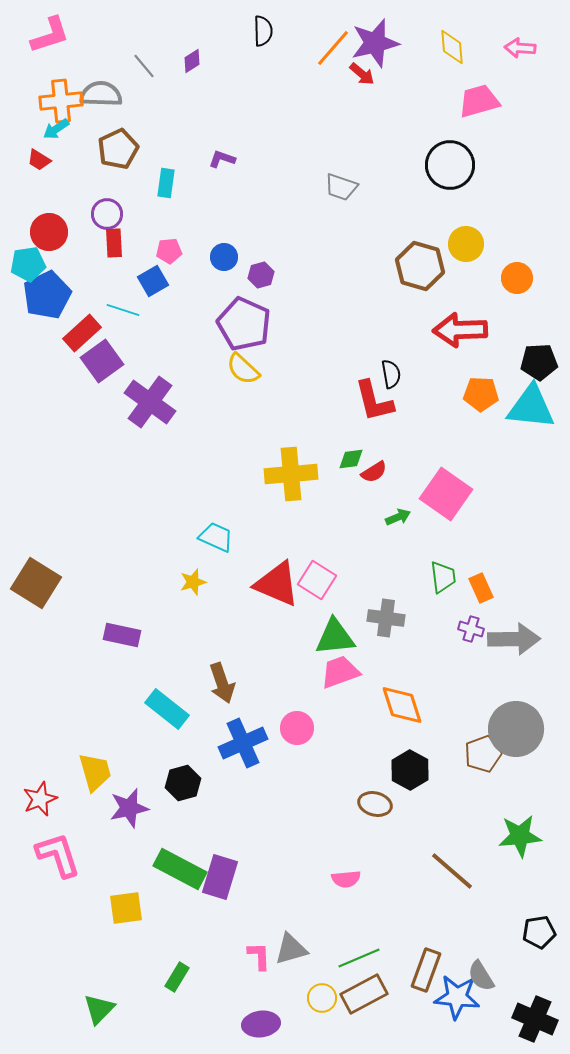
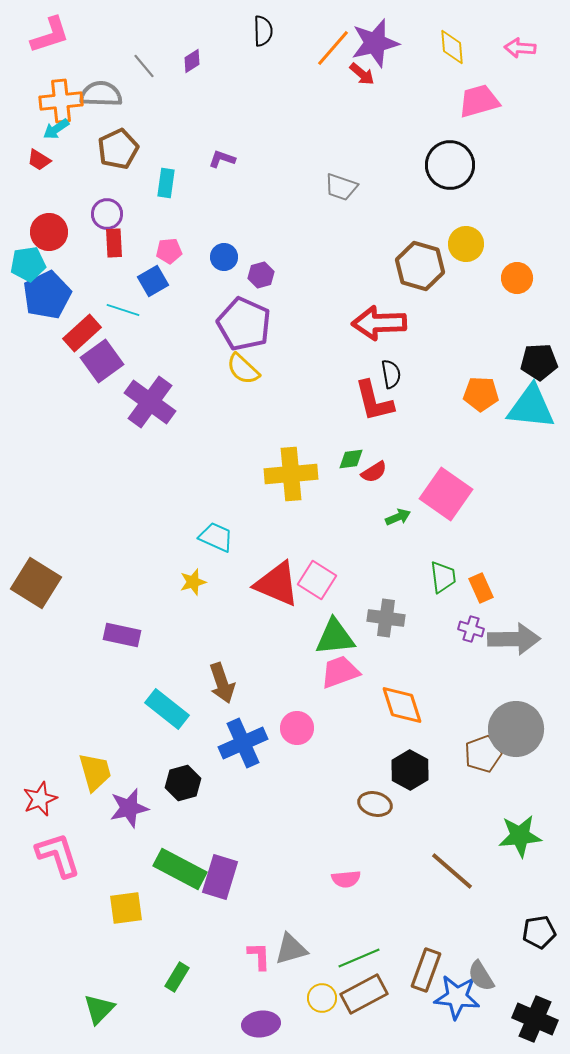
red arrow at (460, 330): moved 81 px left, 7 px up
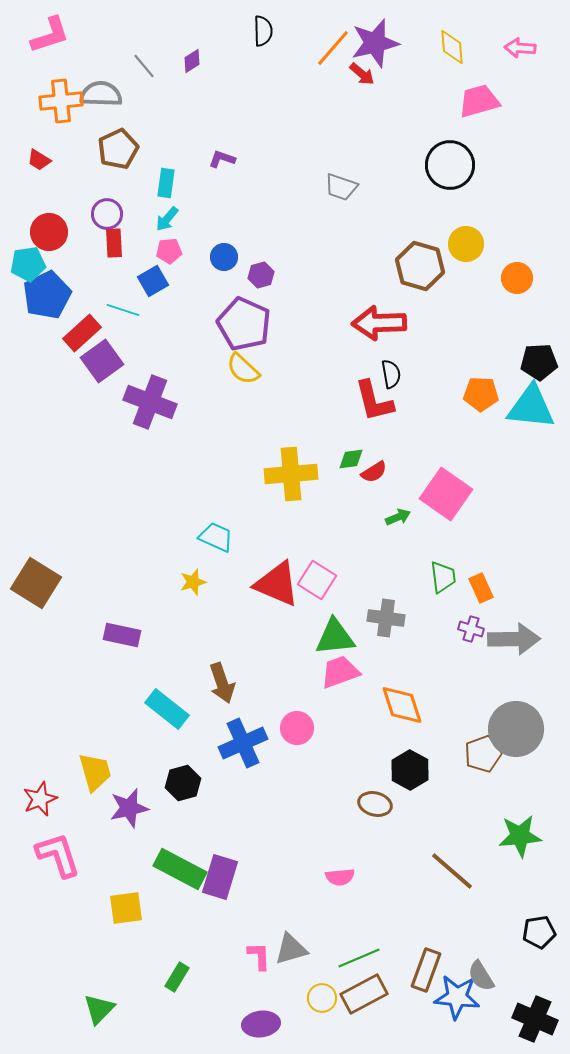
cyan arrow at (56, 129): moved 111 px right, 90 px down; rotated 16 degrees counterclockwise
purple cross at (150, 402): rotated 15 degrees counterclockwise
pink semicircle at (346, 879): moved 6 px left, 2 px up
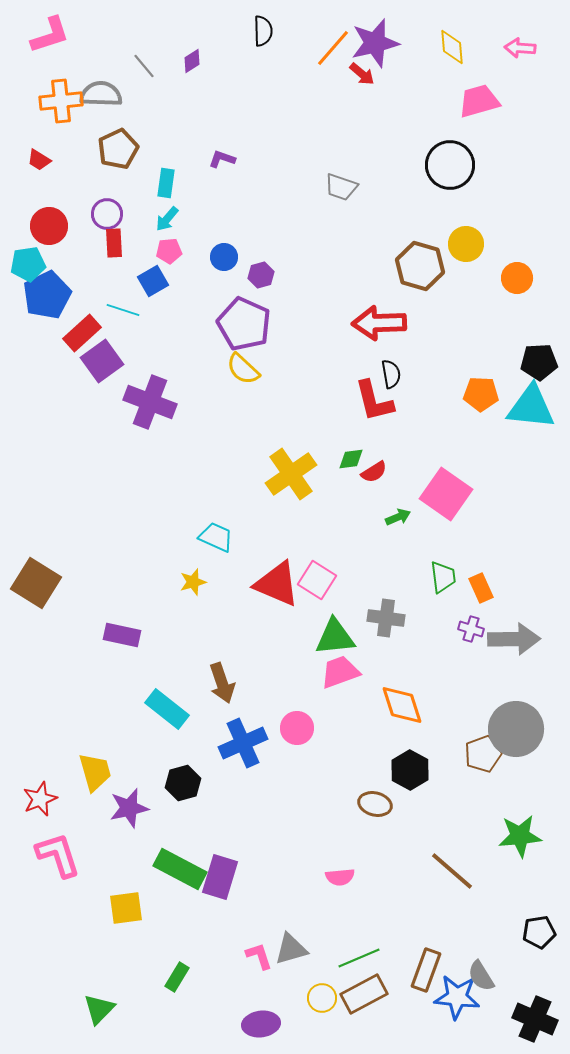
red circle at (49, 232): moved 6 px up
yellow cross at (291, 474): rotated 30 degrees counterclockwise
pink L-shape at (259, 956): rotated 16 degrees counterclockwise
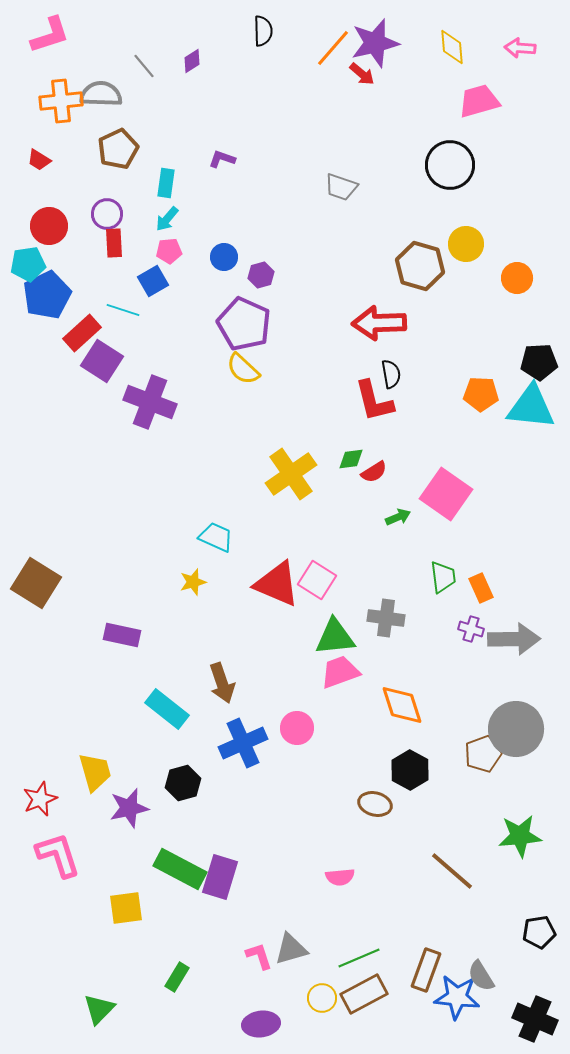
purple square at (102, 361): rotated 21 degrees counterclockwise
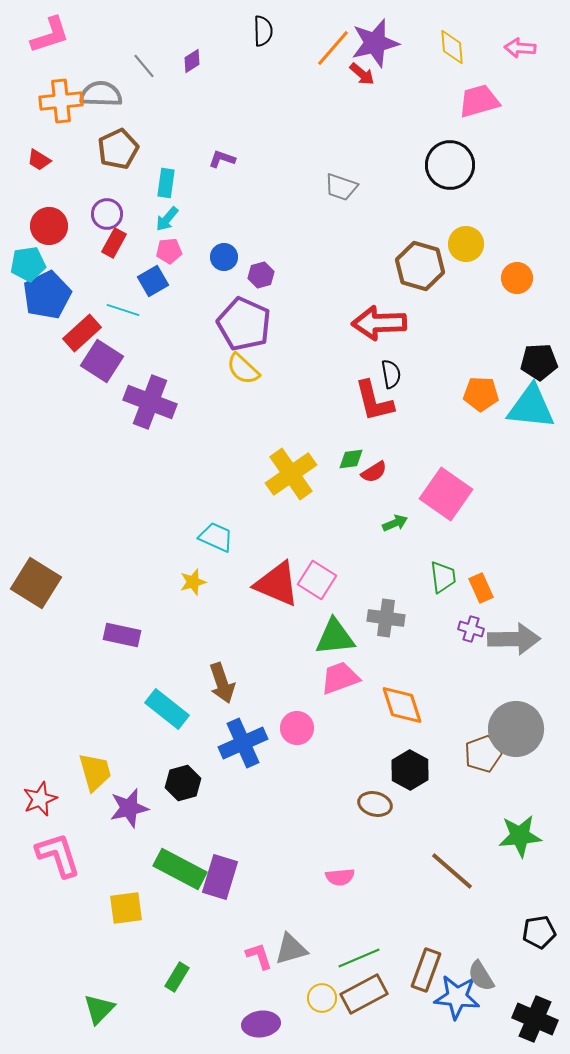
red rectangle at (114, 243): rotated 32 degrees clockwise
green arrow at (398, 517): moved 3 px left, 6 px down
pink trapezoid at (340, 672): moved 6 px down
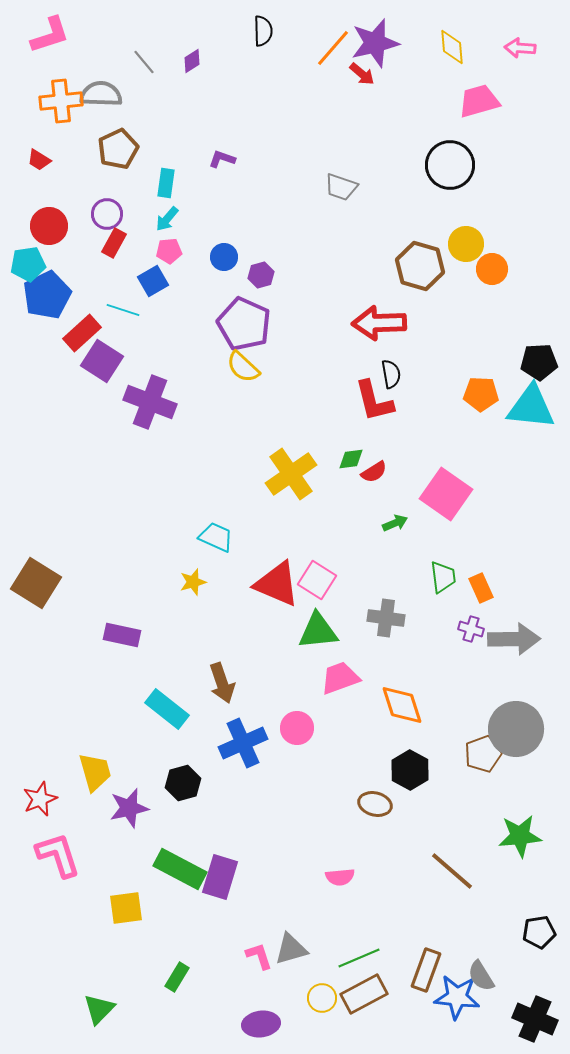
gray line at (144, 66): moved 4 px up
orange circle at (517, 278): moved 25 px left, 9 px up
yellow semicircle at (243, 369): moved 2 px up
green triangle at (335, 637): moved 17 px left, 6 px up
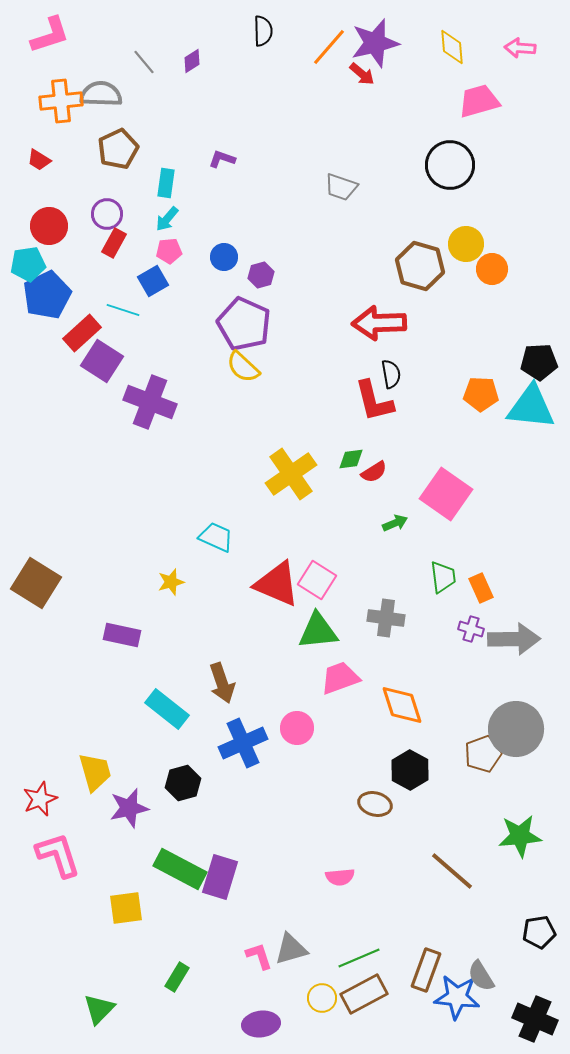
orange line at (333, 48): moved 4 px left, 1 px up
yellow star at (193, 582): moved 22 px left
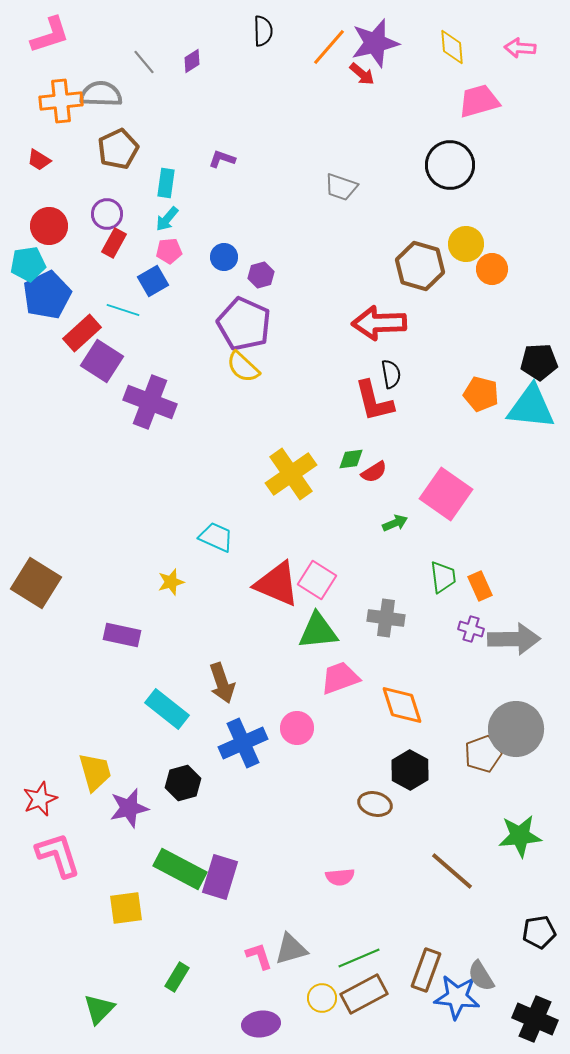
orange pentagon at (481, 394): rotated 12 degrees clockwise
orange rectangle at (481, 588): moved 1 px left, 2 px up
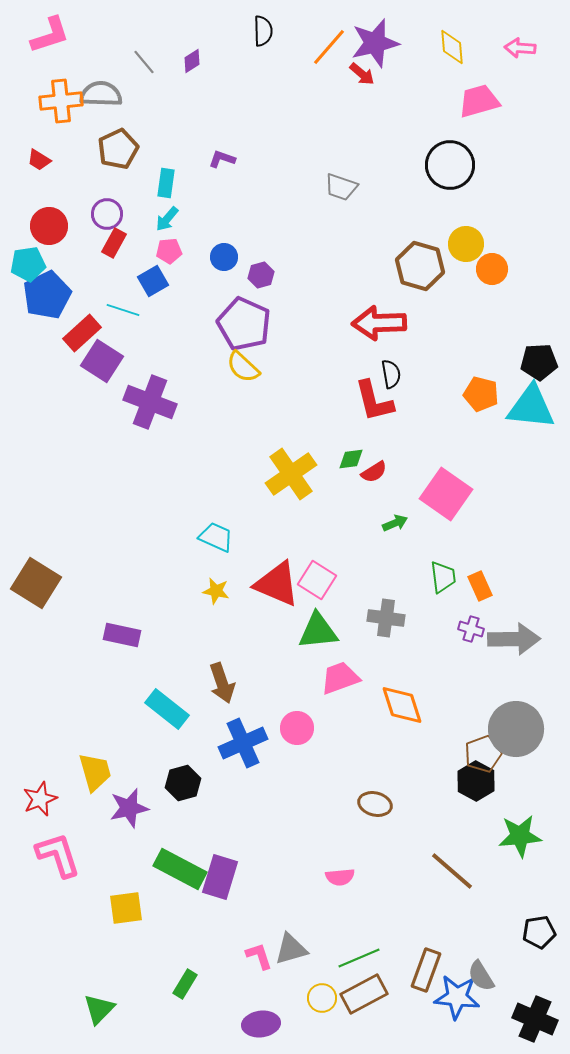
yellow star at (171, 582): moved 45 px right, 9 px down; rotated 28 degrees clockwise
black hexagon at (410, 770): moved 66 px right, 11 px down
green rectangle at (177, 977): moved 8 px right, 7 px down
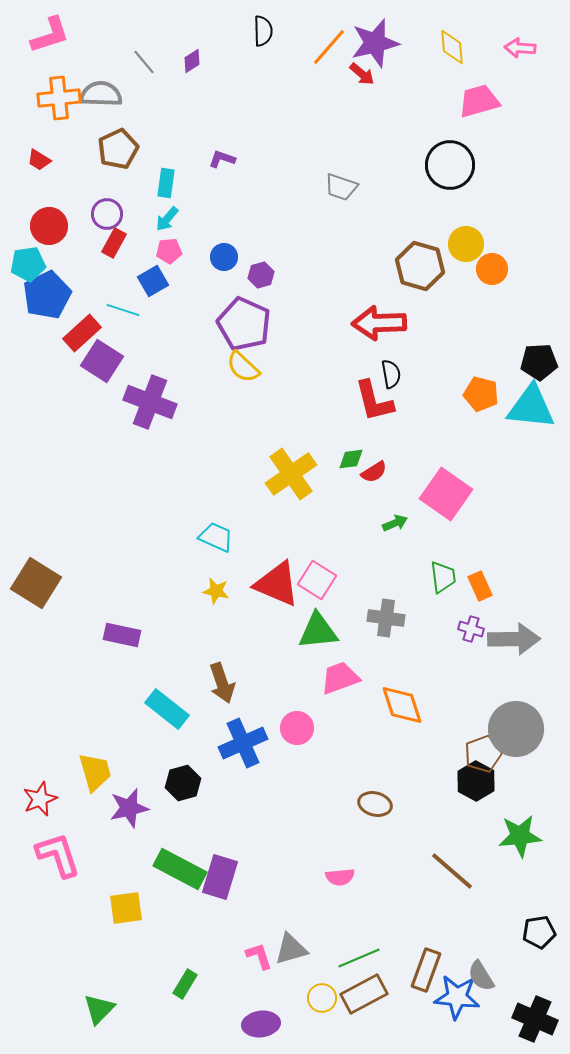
orange cross at (61, 101): moved 2 px left, 3 px up
